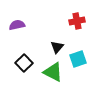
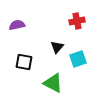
black square: moved 1 px up; rotated 36 degrees counterclockwise
green triangle: moved 11 px down
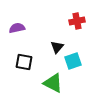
purple semicircle: moved 3 px down
cyan square: moved 5 px left, 2 px down
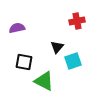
green triangle: moved 9 px left, 2 px up
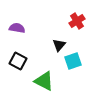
red cross: rotated 21 degrees counterclockwise
purple semicircle: rotated 21 degrees clockwise
black triangle: moved 2 px right, 2 px up
black square: moved 6 px left, 1 px up; rotated 18 degrees clockwise
